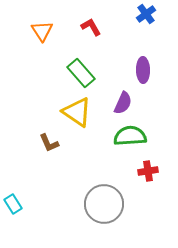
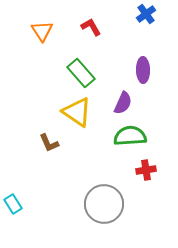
red cross: moved 2 px left, 1 px up
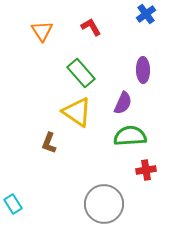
brown L-shape: rotated 45 degrees clockwise
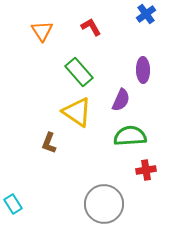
green rectangle: moved 2 px left, 1 px up
purple semicircle: moved 2 px left, 3 px up
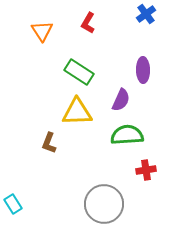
red L-shape: moved 3 px left, 4 px up; rotated 120 degrees counterclockwise
green rectangle: rotated 16 degrees counterclockwise
yellow triangle: rotated 36 degrees counterclockwise
green semicircle: moved 3 px left, 1 px up
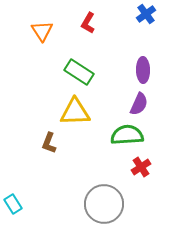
purple semicircle: moved 18 px right, 4 px down
yellow triangle: moved 2 px left
red cross: moved 5 px left, 3 px up; rotated 24 degrees counterclockwise
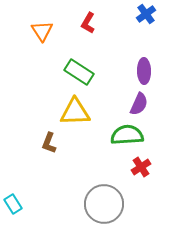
purple ellipse: moved 1 px right, 1 px down
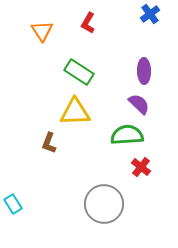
blue cross: moved 4 px right
purple semicircle: rotated 70 degrees counterclockwise
red cross: rotated 18 degrees counterclockwise
